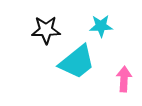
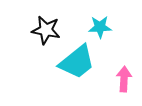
cyan star: moved 1 px left, 1 px down
black star: rotated 12 degrees clockwise
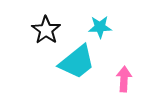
black star: rotated 24 degrees clockwise
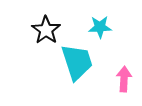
cyan trapezoid: rotated 69 degrees counterclockwise
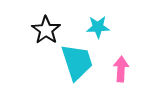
cyan star: moved 2 px left
pink arrow: moved 3 px left, 10 px up
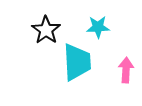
cyan trapezoid: rotated 15 degrees clockwise
pink arrow: moved 5 px right, 1 px down
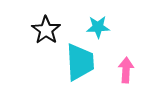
cyan trapezoid: moved 3 px right
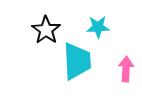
cyan trapezoid: moved 3 px left, 1 px up
pink arrow: moved 1 px up
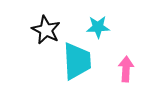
black star: rotated 8 degrees counterclockwise
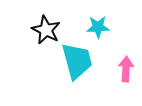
cyan trapezoid: rotated 12 degrees counterclockwise
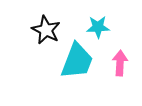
cyan trapezoid: rotated 36 degrees clockwise
pink arrow: moved 6 px left, 6 px up
